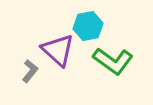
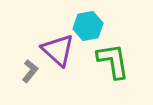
green L-shape: rotated 135 degrees counterclockwise
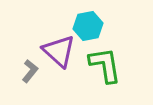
purple triangle: moved 1 px right, 1 px down
green L-shape: moved 8 px left, 4 px down
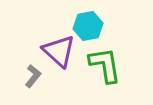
gray L-shape: moved 3 px right, 5 px down
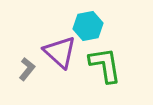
purple triangle: moved 1 px right, 1 px down
gray L-shape: moved 6 px left, 7 px up
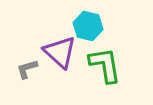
cyan hexagon: rotated 24 degrees clockwise
gray L-shape: rotated 145 degrees counterclockwise
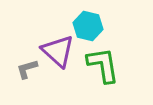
purple triangle: moved 2 px left, 1 px up
green L-shape: moved 2 px left
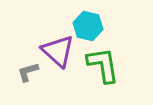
gray L-shape: moved 1 px right, 3 px down
